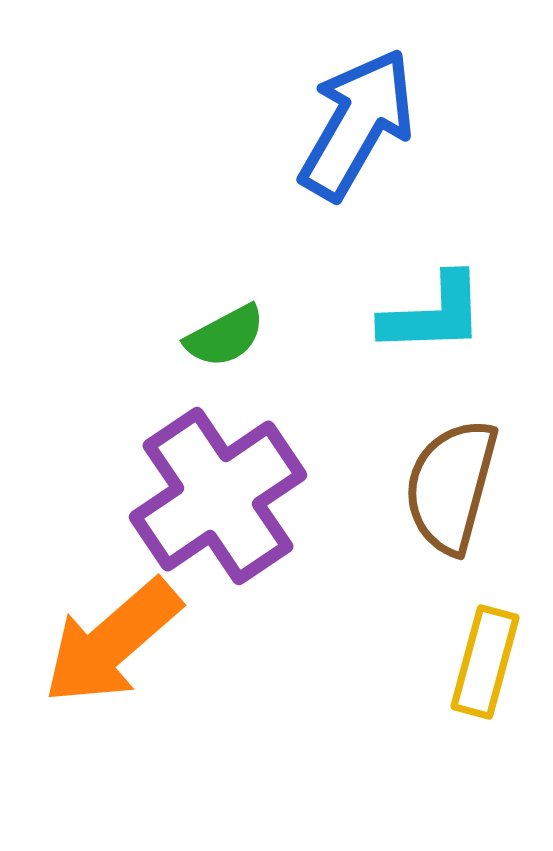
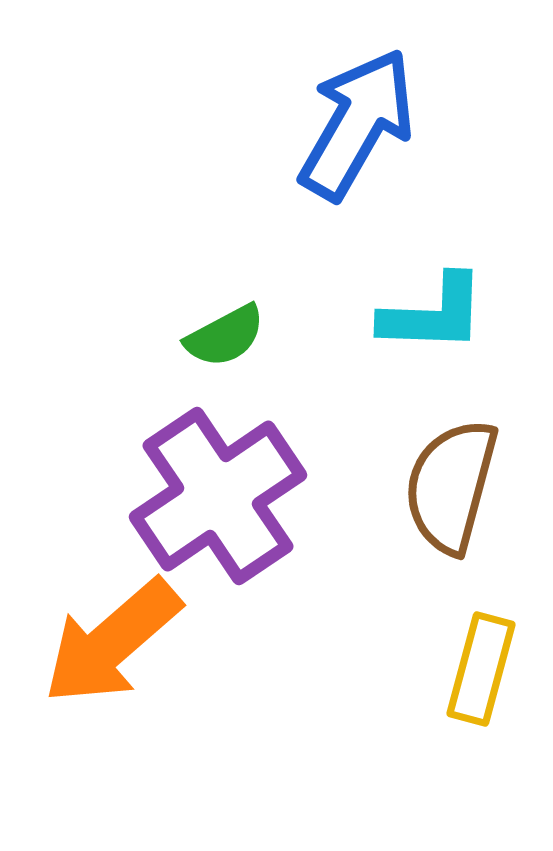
cyan L-shape: rotated 4 degrees clockwise
yellow rectangle: moved 4 px left, 7 px down
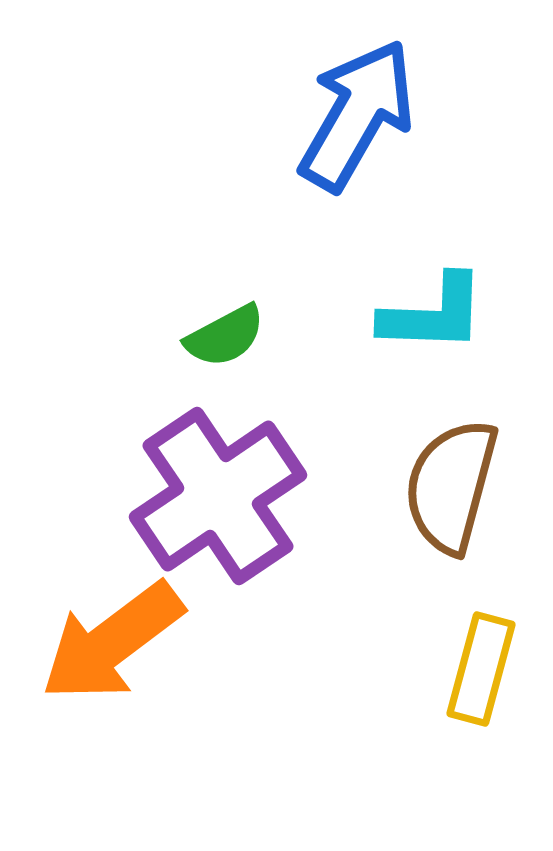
blue arrow: moved 9 px up
orange arrow: rotated 4 degrees clockwise
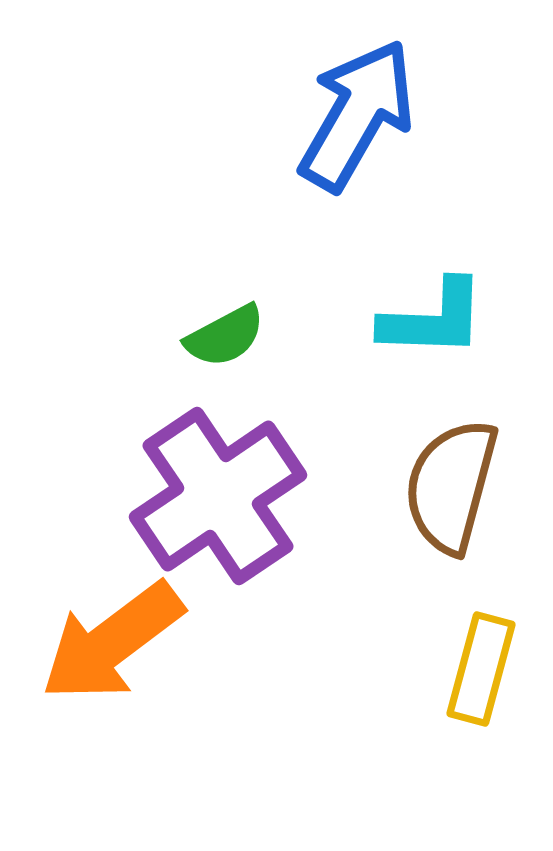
cyan L-shape: moved 5 px down
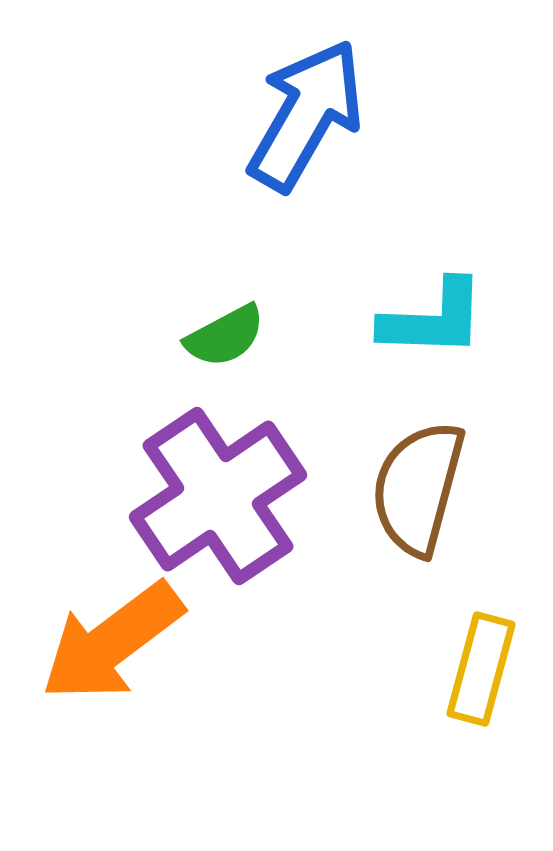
blue arrow: moved 51 px left
brown semicircle: moved 33 px left, 2 px down
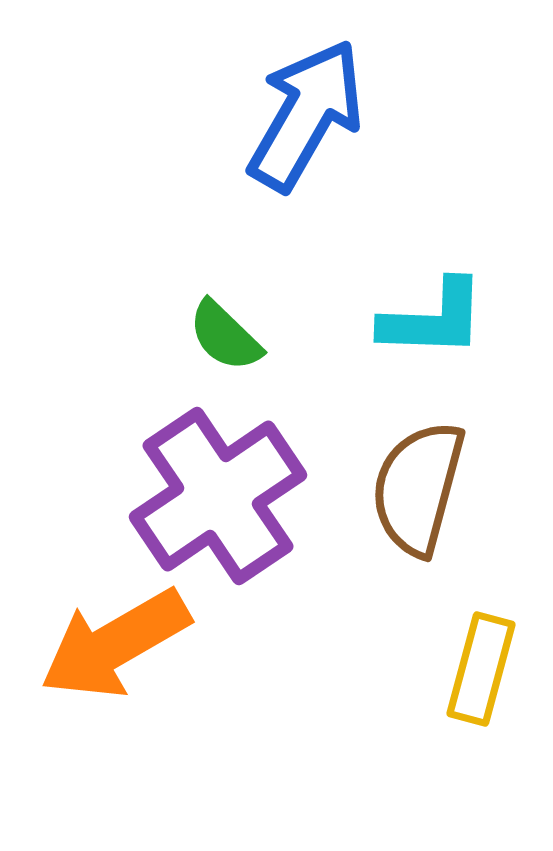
green semicircle: rotated 72 degrees clockwise
orange arrow: moved 3 px right, 2 px down; rotated 7 degrees clockwise
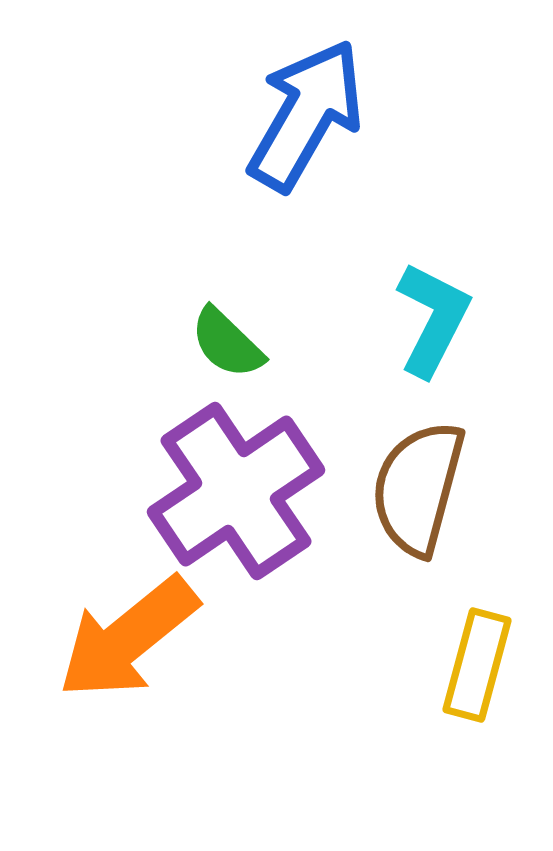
cyan L-shape: rotated 65 degrees counterclockwise
green semicircle: moved 2 px right, 7 px down
purple cross: moved 18 px right, 5 px up
orange arrow: moved 13 px right, 6 px up; rotated 9 degrees counterclockwise
yellow rectangle: moved 4 px left, 4 px up
